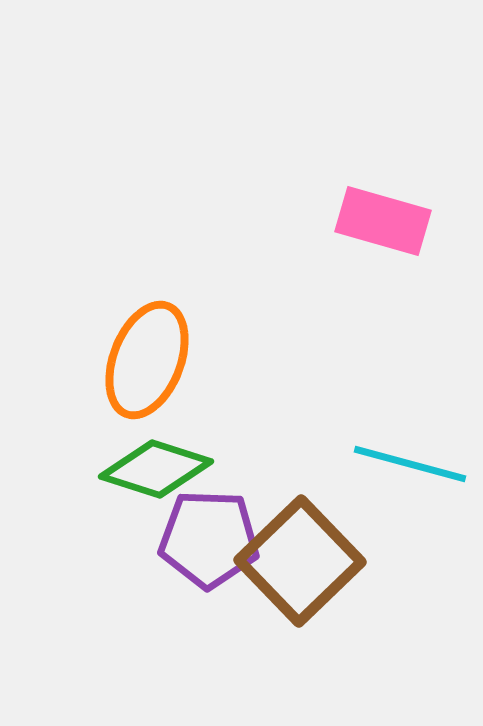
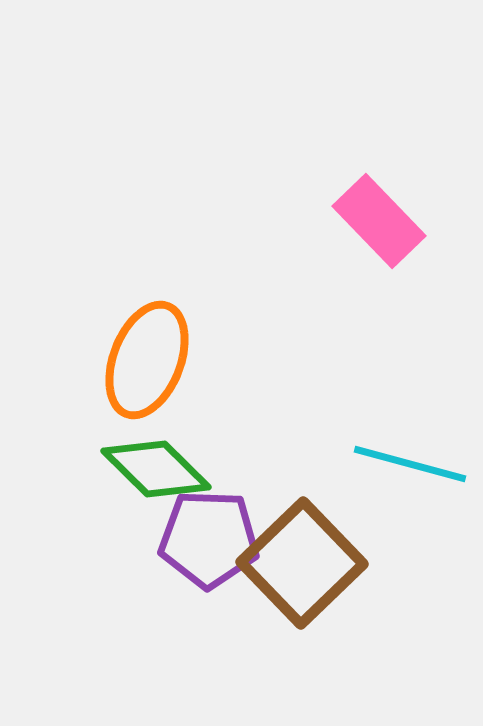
pink rectangle: moved 4 px left; rotated 30 degrees clockwise
green diamond: rotated 27 degrees clockwise
brown square: moved 2 px right, 2 px down
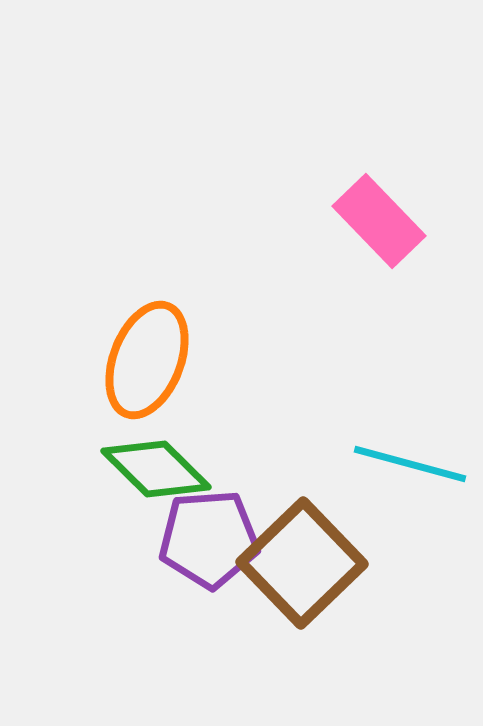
purple pentagon: rotated 6 degrees counterclockwise
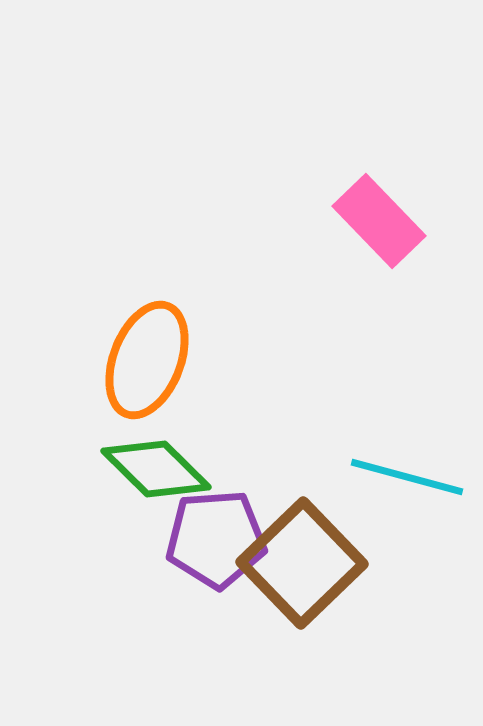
cyan line: moved 3 px left, 13 px down
purple pentagon: moved 7 px right
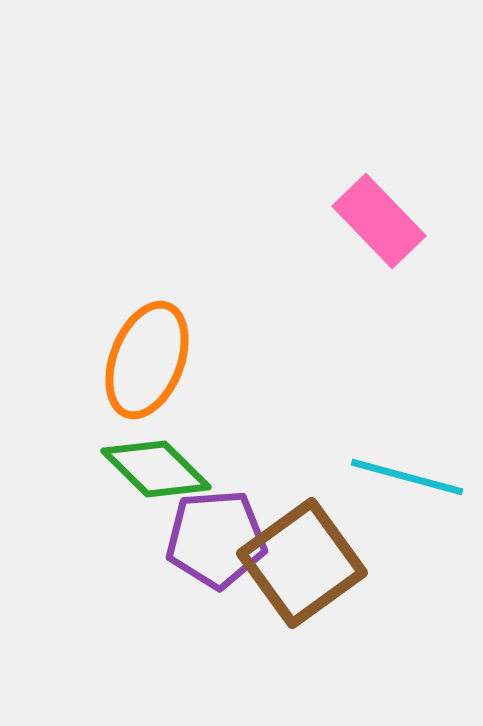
brown square: rotated 8 degrees clockwise
